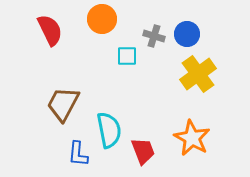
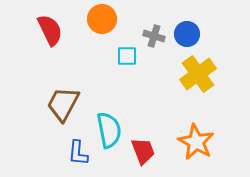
orange star: moved 4 px right, 4 px down
blue L-shape: moved 1 px up
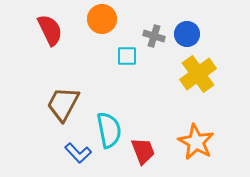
blue L-shape: rotated 48 degrees counterclockwise
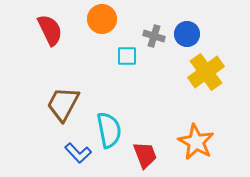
yellow cross: moved 8 px right, 2 px up
red trapezoid: moved 2 px right, 4 px down
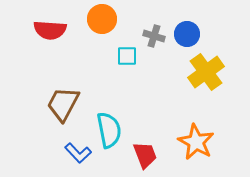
red semicircle: rotated 120 degrees clockwise
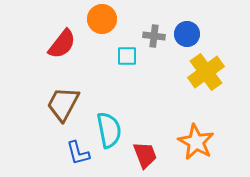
red semicircle: moved 12 px right, 14 px down; rotated 56 degrees counterclockwise
gray cross: rotated 10 degrees counterclockwise
blue L-shape: rotated 28 degrees clockwise
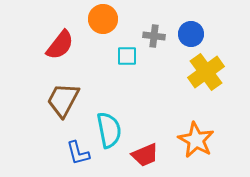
orange circle: moved 1 px right
blue circle: moved 4 px right
red semicircle: moved 2 px left, 1 px down
brown trapezoid: moved 4 px up
orange star: moved 2 px up
red trapezoid: rotated 88 degrees clockwise
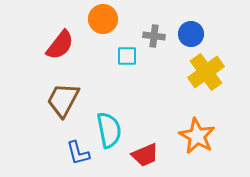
orange star: moved 1 px right, 4 px up
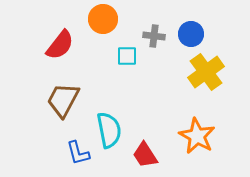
red trapezoid: rotated 80 degrees clockwise
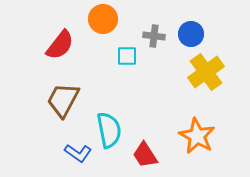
blue L-shape: rotated 40 degrees counterclockwise
